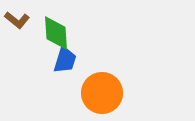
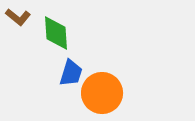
brown L-shape: moved 1 px right, 3 px up
blue trapezoid: moved 6 px right, 13 px down
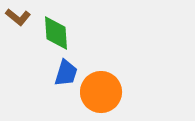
blue trapezoid: moved 5 px left
orange circle: moved 1 px left, 1 px up
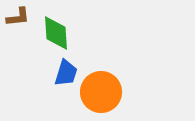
brown L-shape: rotated 45 degrees counterclockwise
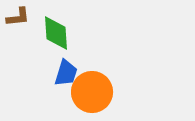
orange circle: moved 9 px left
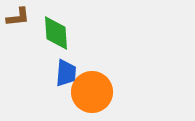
blue trapezoid: rotated 12 degrees counterclockwise
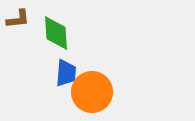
brown L-shape: moved 2 px down
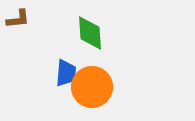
green diamond: moved 34 px right
orange circle: moved 5 px up
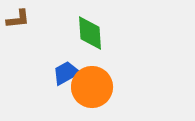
blue trapezoid: rotated 124 degrees counterclockwise
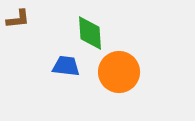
blue trapezoid: moved 7 px up; rotated 36 degrees clockwise
orange circle: moved 27 px right, 15 px up
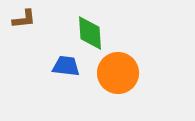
brown L-shape: moved 6 px right
orange circle: moved 1 px left, 1 px down
